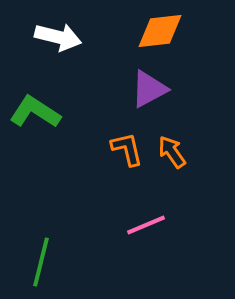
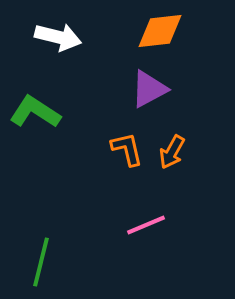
orange arrow: rotated 116 degrees counterclockwise
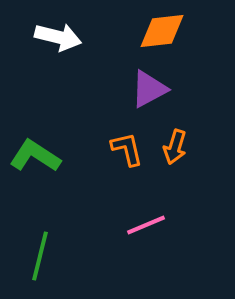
orange diamond: moved 2 px right
green L-shape: moved 44 px down
orange arrow: moved 3 px right, 5 px up; rotated 12 degrees counterclockwise
green line: moved 1 px left, 6 px up
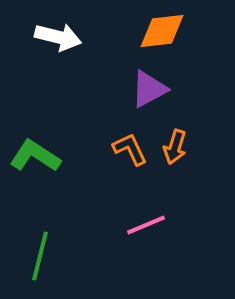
orange L-shape: moved 3 px right; rotated 12 degrees counterclockwise
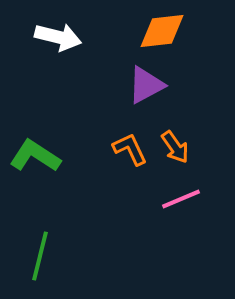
purple triangle: moved 3 px left, 4 px up
orange arrow: rotated 52 degrees counterclockwise
pink line: moved 35 px right, 26 px up
